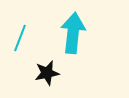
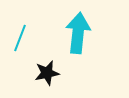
cyan arrow: moved 5 px right
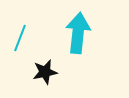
black star: moved 2 px left, 1 px up
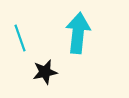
cyan line: rotated 40 degrees counterclockwise
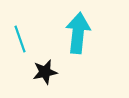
cyan line: moved 1 px down
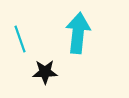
black star: rotated 10 degrees clockwise
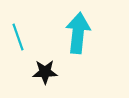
cyan line: moved 2 px left, 2 px up
